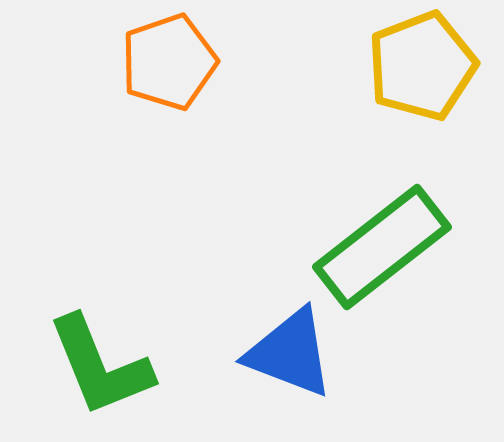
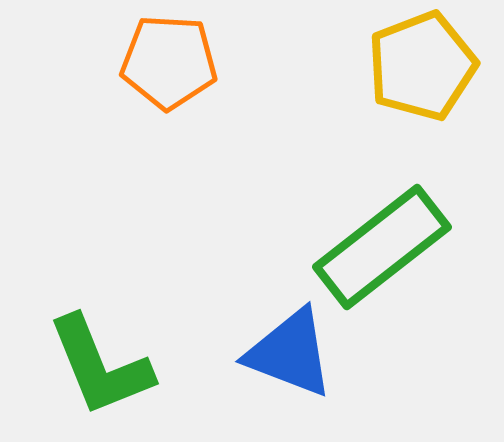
orange pentagon: rotated 22 degrees clockwise
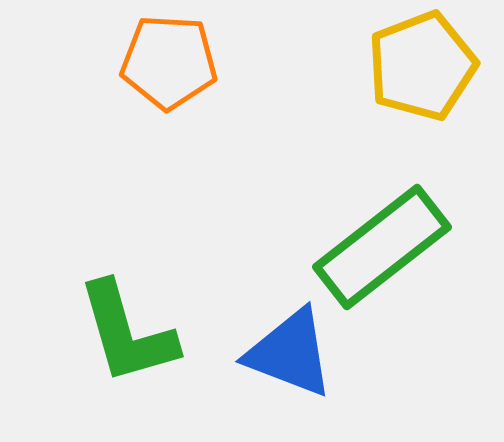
green L-shape: moved 27 px right, 33 px up; rotated 6 degrees clockwise
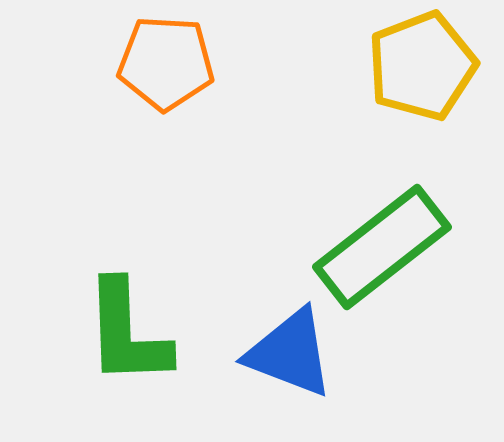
orange pentagon: moved 3 px left, 1 px down
green L-shape: rotated 14 degrees clockwise
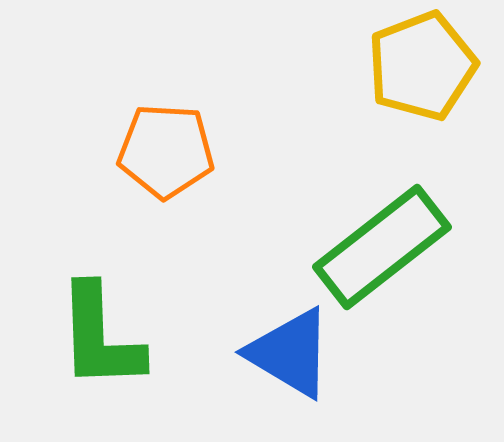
orange pentagon: moved 88 px down
green L-shape: moved 27 px left, 4 px down
blue triangle: rotated 10 degrees clockwise
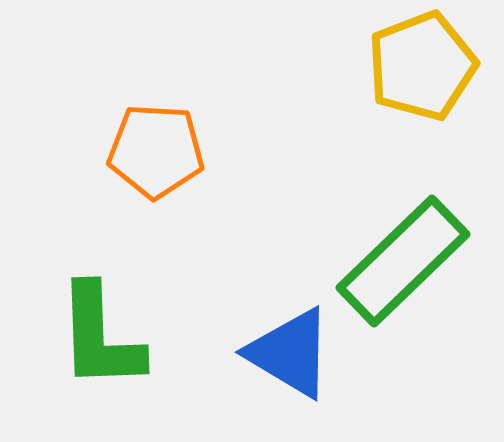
orange pentagon: moved 10 px left
green rectangle: moved 21 px right, 14 px down; rotated 6 degrees counterclockwise
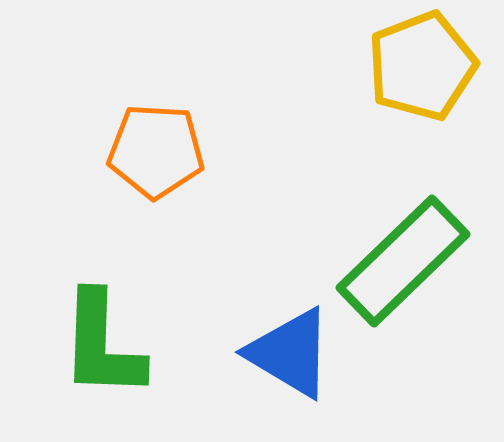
green L-shape: moved 2 px right, 8 px down; rotated 4 degrees clockwise
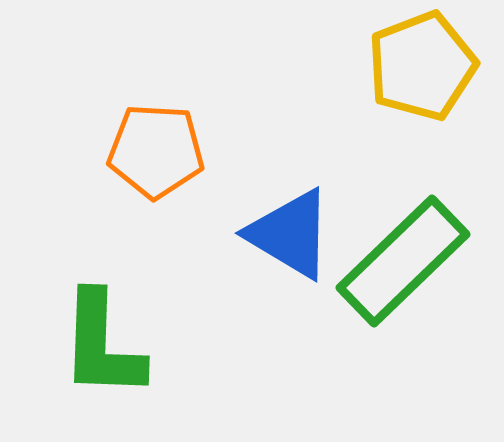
blue triangle: moved 119 px up
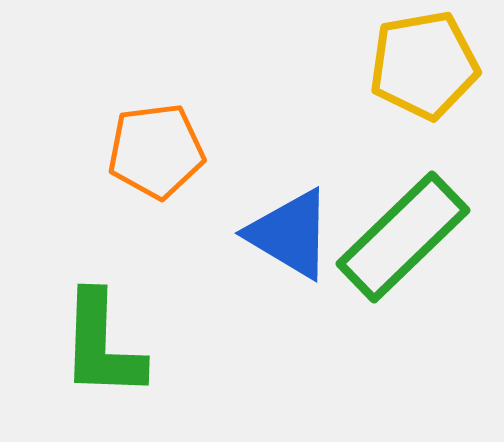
yellow pentagon: moved 2 px right, 1 px up; rotated 11 degrees clockwise
orange pentagon: rotated 10 degrees counterclockwise
green rectangle: moved 24 px up
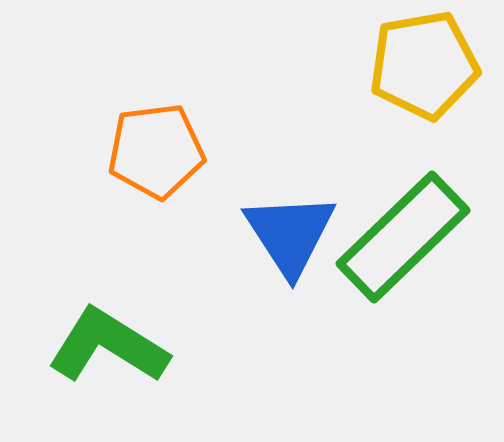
blue triangle: rotated 26 degrees clockwise
green L-shape: moved 6 px right, 1 px down; rotated 120 degrees clockwise
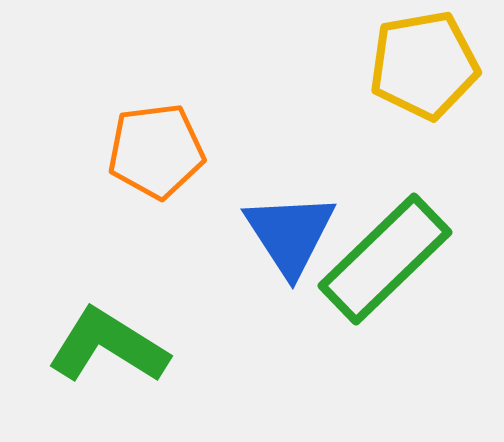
green rectangle: moved 18 px left, 22 px down
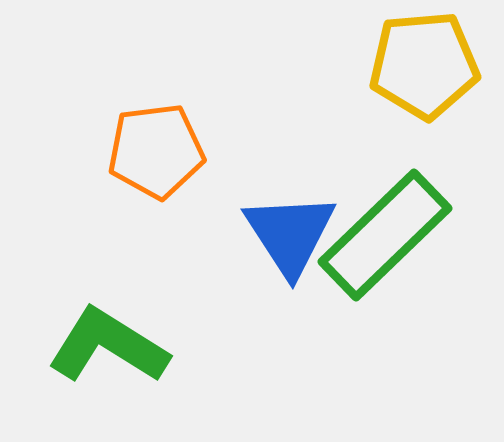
yellow pentagon: rotated 5 degrees clockwise
green rectangle: moved 24 px up
